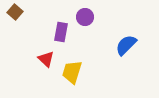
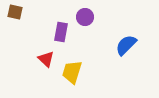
brown square: rotated 28 degrees counterclockwise
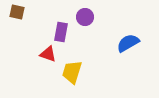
brown square: moved 2 px right
blue semicircle: moved 2 px right, 2 px up; rotated 15 degrees clockwise
red triangle: moved 2 px right, 5 px up; rotated 24 degrees counterclockwise
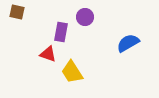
yellow trapezoid: rotated 50 degrees counterclockwise
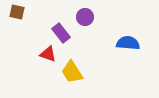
purple rectangle: moved 1 px down; rotated 48 degrees counterclockwise
blue semicircle: rotated 35 degrees clockwise
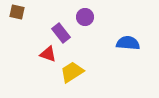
yellow trapezoid: rotated 90 degrees clockwise
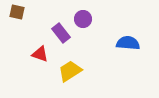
purple circle: moved 2 px left, 2 px down
red triangle: moved 8 px left
yellow trapezoid: moved 2 px left, 1 px up
